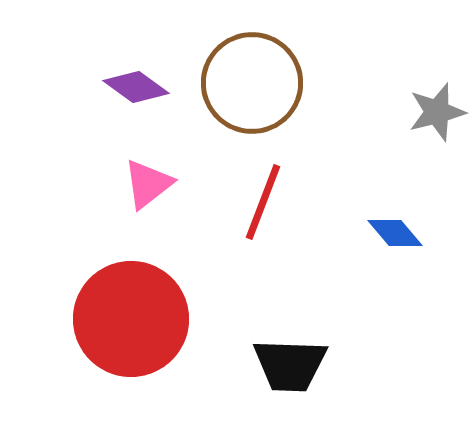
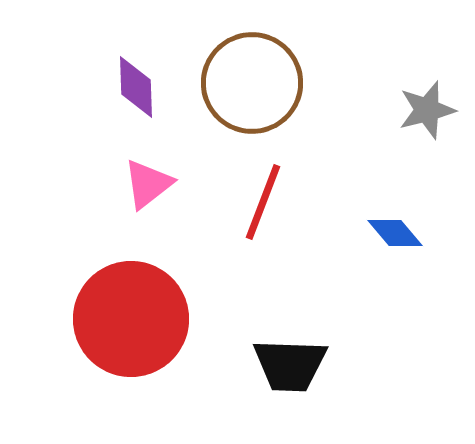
purple diamond: rotated 52 degrees clockwise
gray star: moved 10 px left, 2 px up
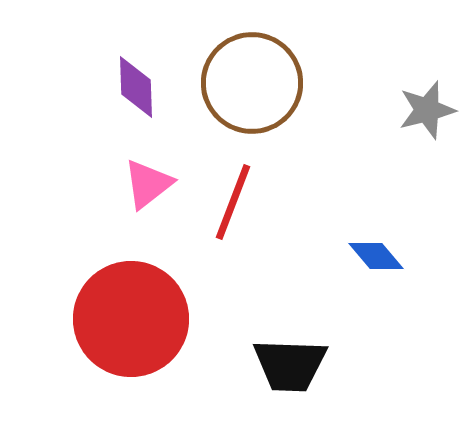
red line: moved 30 px left
blue diamond: moved 19 px left, 23 px down
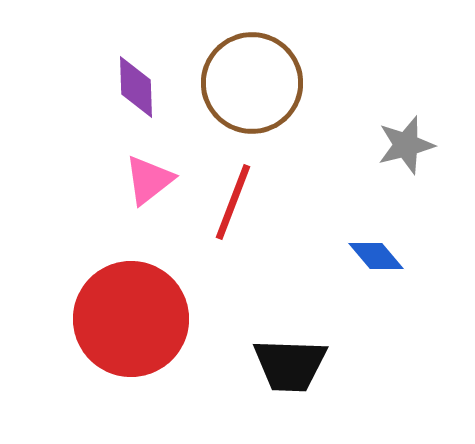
gray star: moved 21 px left, 35 px down
pink triangle: moved 1 px right, 4 px up
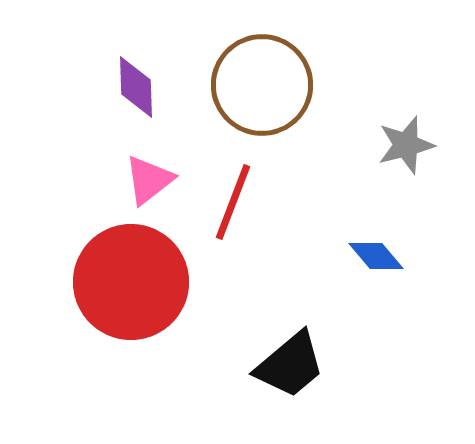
brown circle: moved 10 px right, 2 px down
red circle: moved 37 px up
black trapezoid: rotated 42 degrees counterclockwise
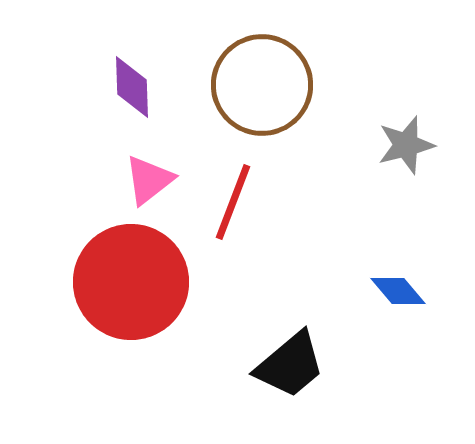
purple diamond: moved 4 px left
blue diamond: moved 22 px right, 35 px down
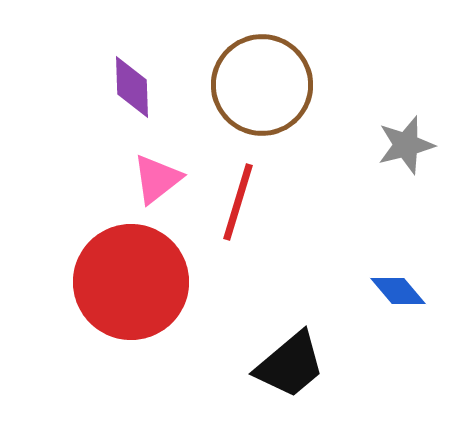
pink triangle: moved 8 px right, 1 px up
red line: moved 5 px right; rotated 4 degrees counterclockwise
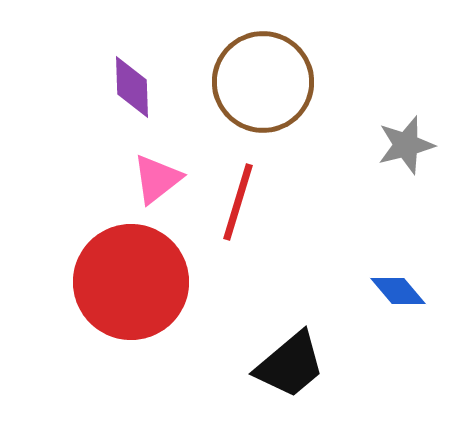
brown circle: moved 1 px right, 3 px up
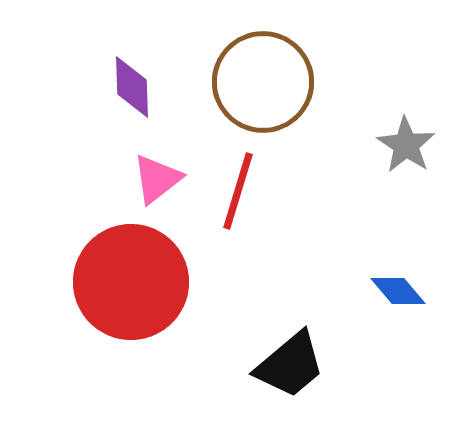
gray star: rotated 24 degrees counterclockwise
red line: moved 11 px up
